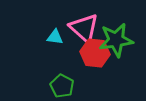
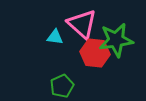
pink triangle: moved 2 px left, 4 px up
green pentagon: rotated 20 degrees clockwise
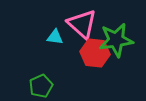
green pentagon: moved 21 px left
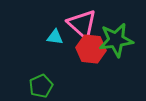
red hexagon: moved 4 px left, 4 px up
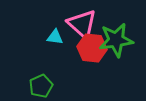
red hexagon: moved 1 px right, 1 px up
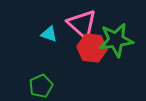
cyan triangle: moved 6 px left, 3 px up; rotated 12 degrees clockwise
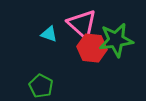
green pentagon: rotated 20 degrees counterclockwise
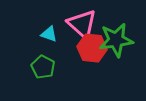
green pentagon: moved 2 px right, 19 px up
